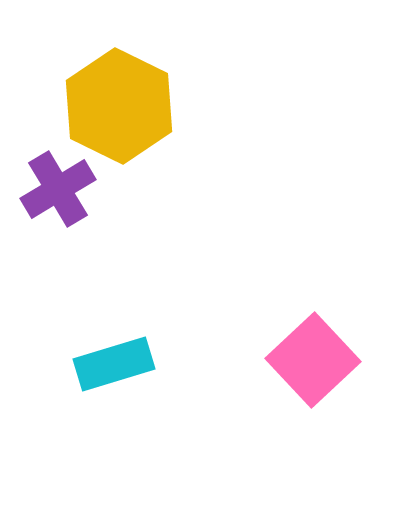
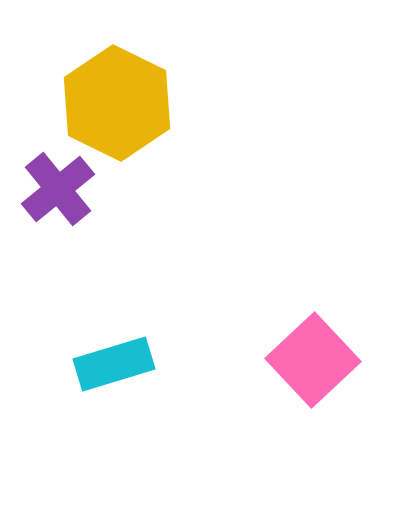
yellow hexagon: moved 2 px left, 3 px up
purple cross: rotated 8 degrees counterclockwise
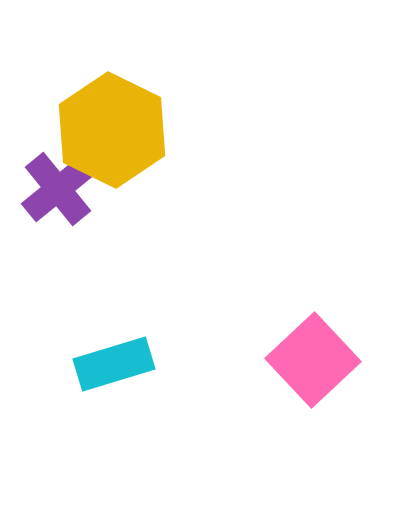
yellow hexagon: moved 5 px left, 27 px down
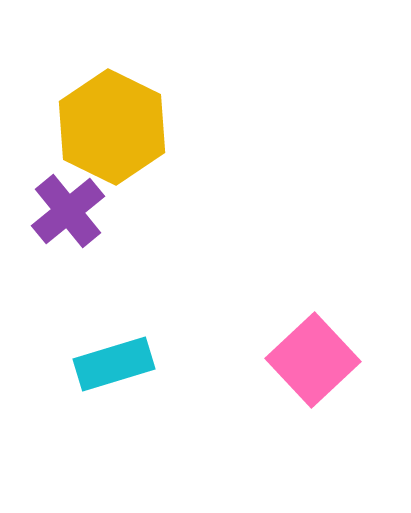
yellow hexagon: moved 3 px up
purple cross: moved 10 px right, 22 px down
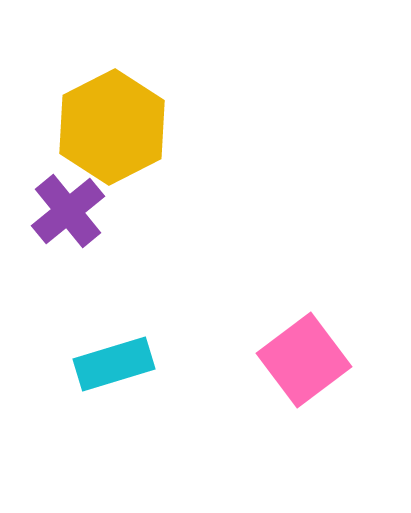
yellow hexagon: rotated 7 degrees clockwise
pink square: moved 9 px left; rotated 6 degrees clockwise
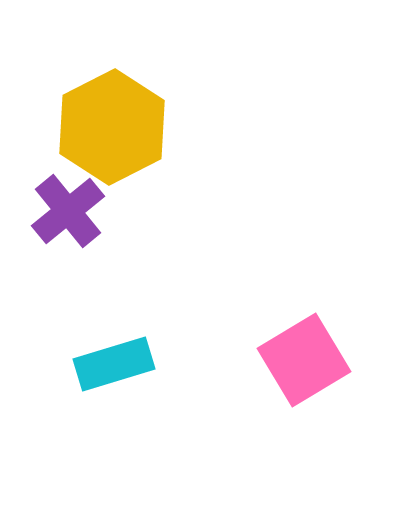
pink square: rotated 6 degrees clockwise
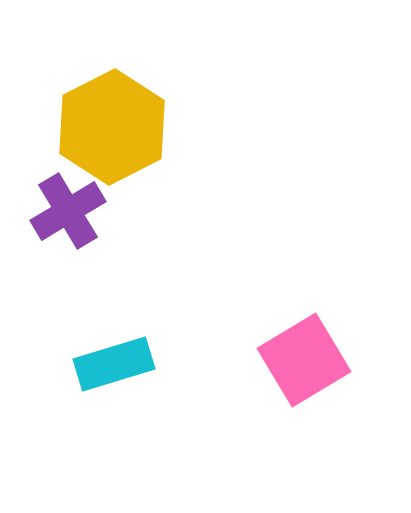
purple cross: rotated 8 degrees clockwise
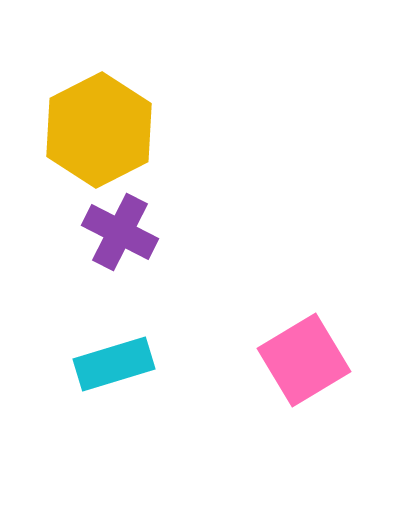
yellow hexagon: moved 13 px left, 3 px down
purple cross: moved 52 px right, 21 px down; rotated 32 degrees counterclockwise
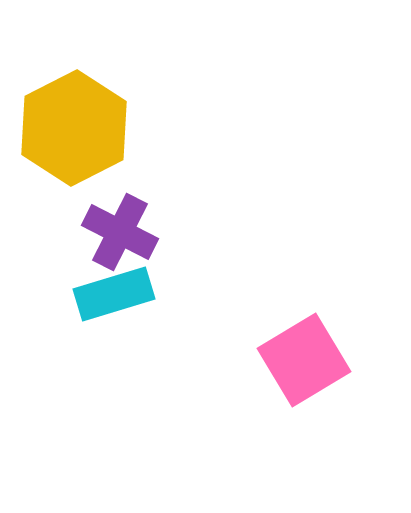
yellow hexagon: moved 25 px left, 2 px up
cyan rectangle: moved 70 px up
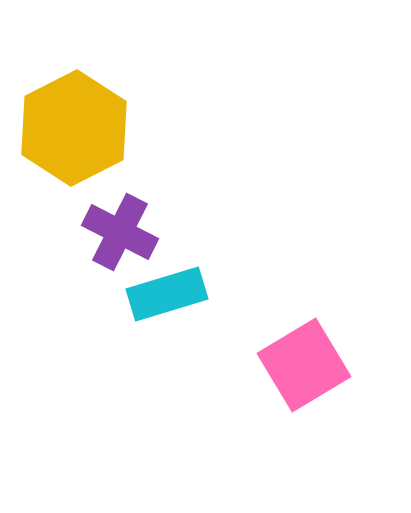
cyan rectangle: moved 53 px right
pink square: moved 5 px down
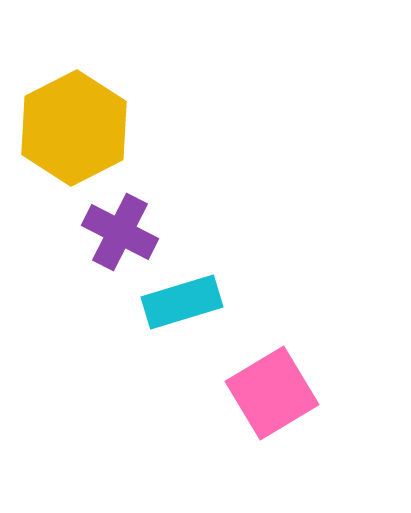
cyan rectangle: moved 15 px right, 8 px down
pink square: moved 32 px left, 28 px down
